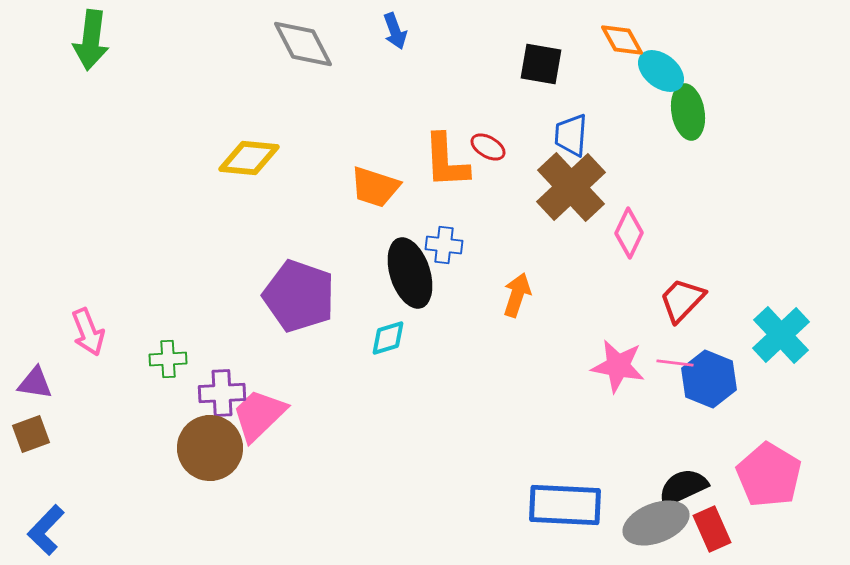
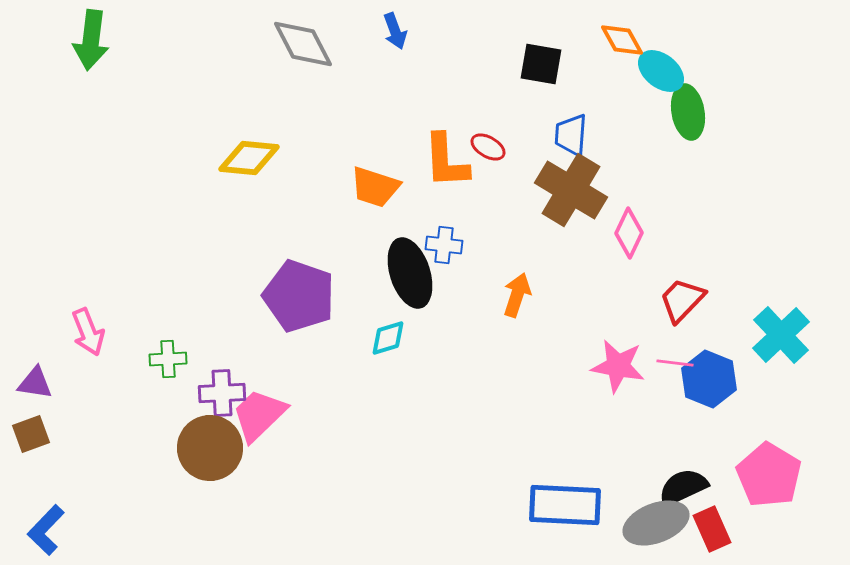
brown cross: moved 3 px down; rotated 16 degrees counterclockwise
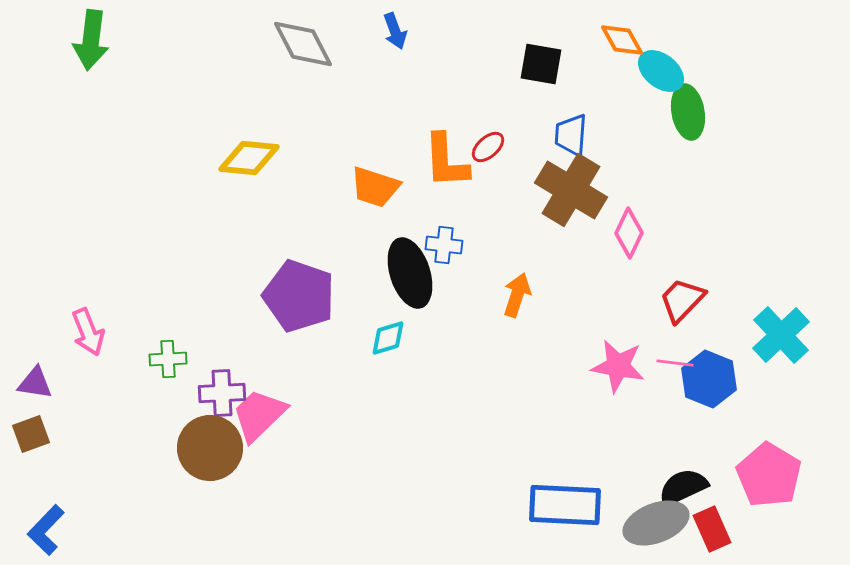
red ellipse: rotated 72 degrees counterclockwise
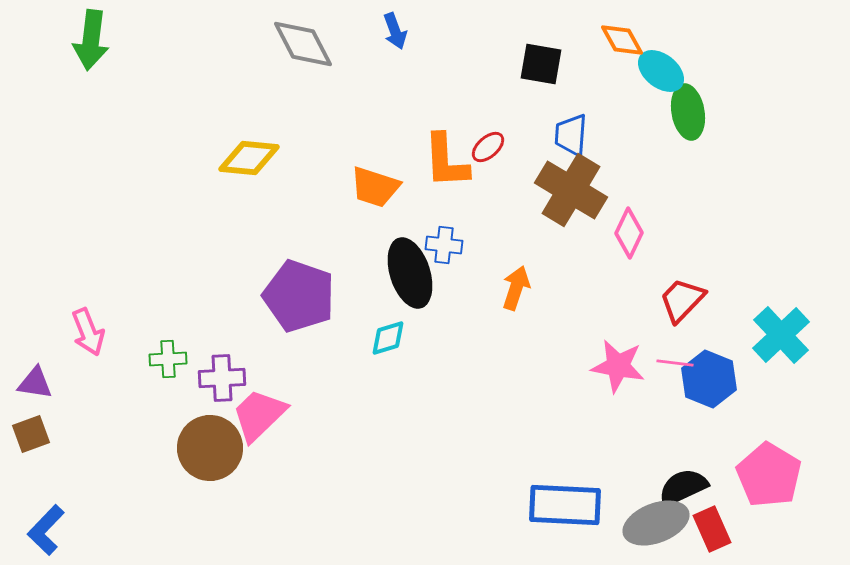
orange arrow: moved 1 px left, 7 px up
purple cross: moved 15 px up
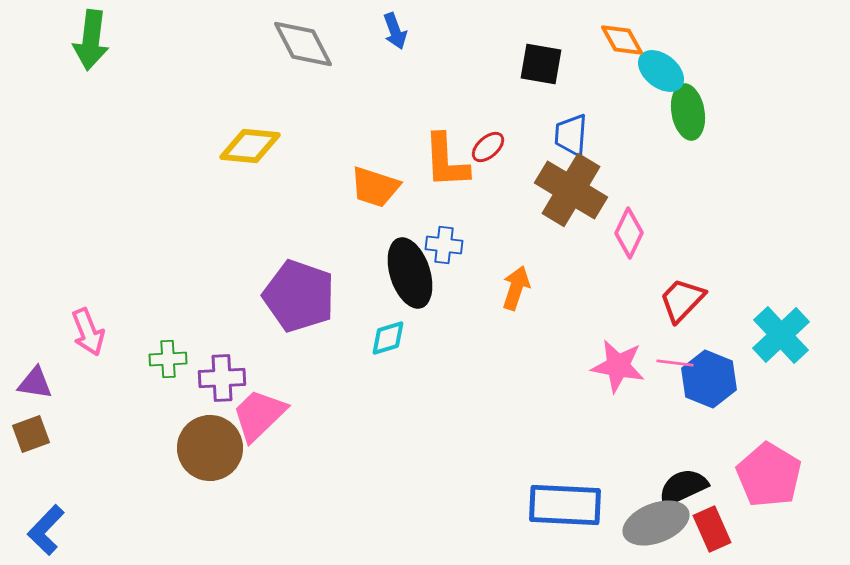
yellow diamond: moved 1 px right, 12 px up
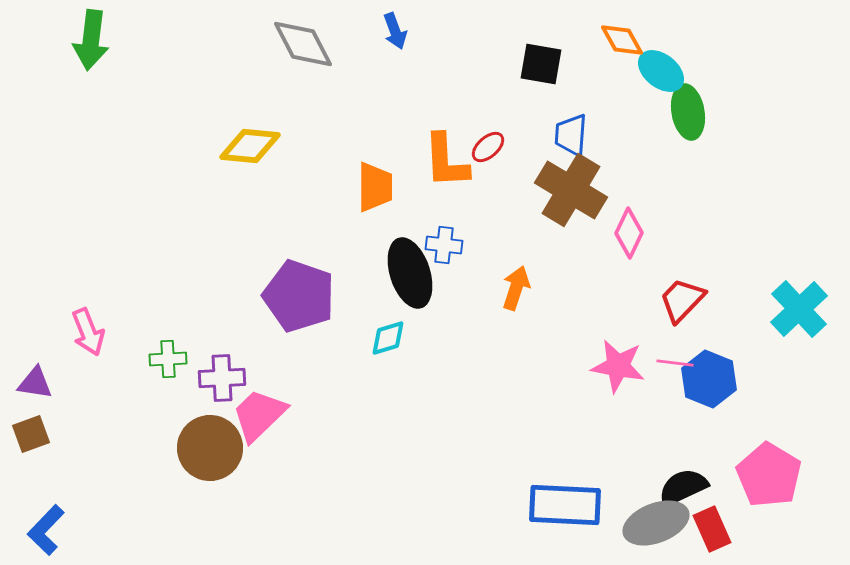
orange trapezoid: rotated 108 degrees counterclockwise
cyan cross: moved 18 px right, 26 px up
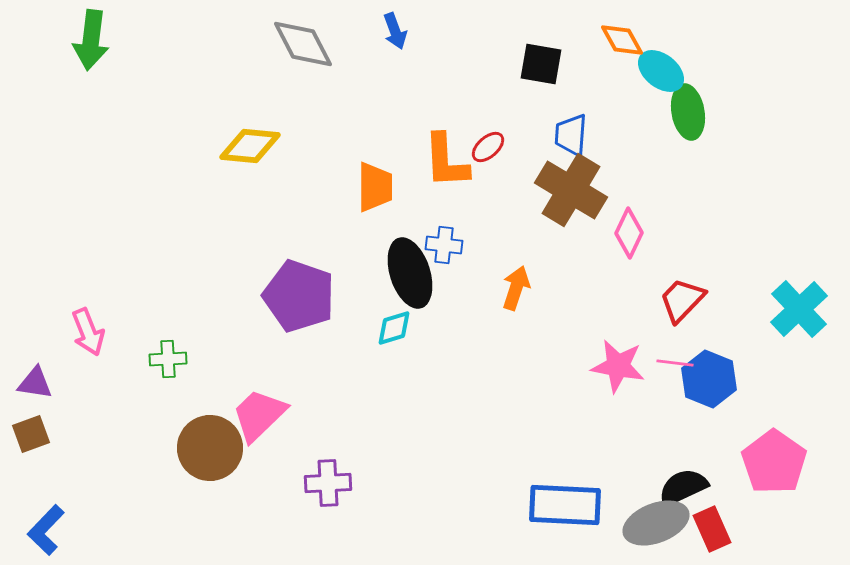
cyan diamond: moved 6 px right, 10 px up
purple cross: moved 106 px right, 105 px down
pink pentagon: moved 5 px right, 13 px up; rotated 4 degrees clockwise
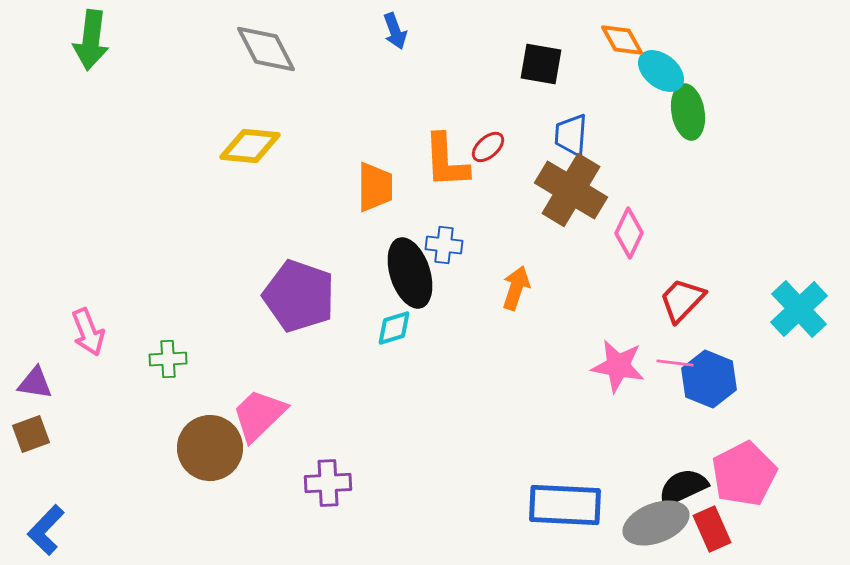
gray diamond: moved 37 px left, 5 px down
pink pentagon: moved 30 px left, 12 px down; rotated 10 degrees clockwise
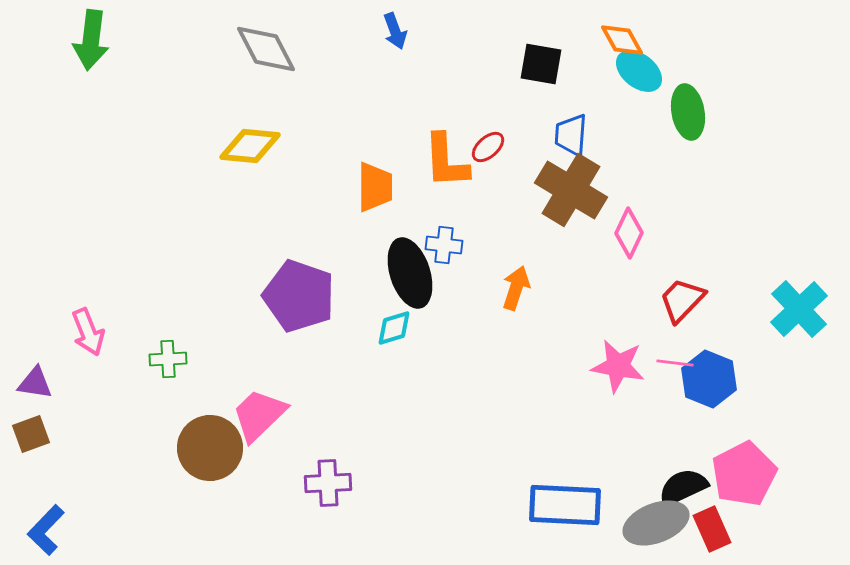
cyan ellipse: moved 22 px left
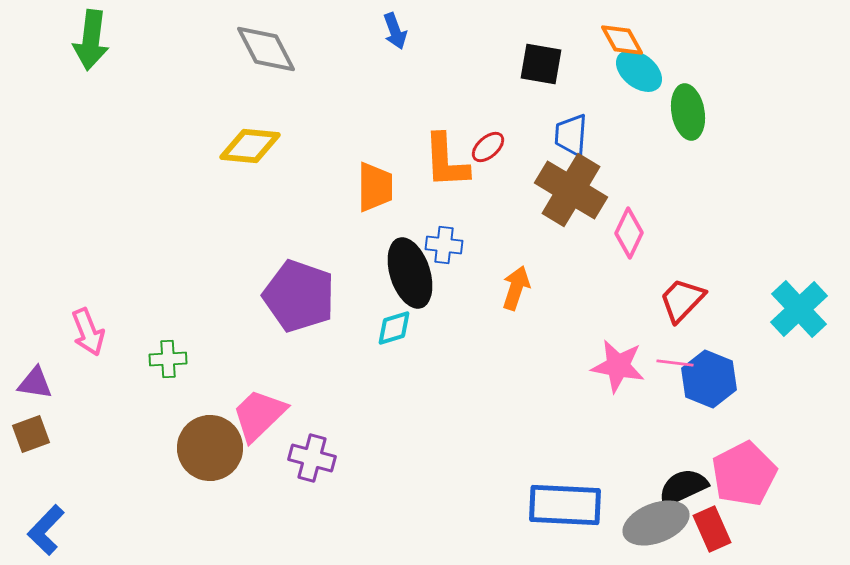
purple cross: moved 16 px left, 25 px up; rotated 18 degrees clockwise
